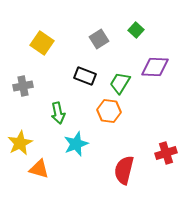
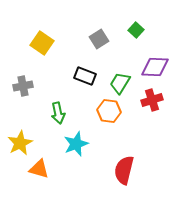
red cross: moved 14 px left, 53 px up
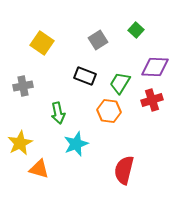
gray square: moved 1 px left, 1 px down
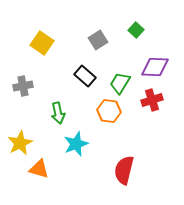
black rectangle: rotated 20 degrees clockwise
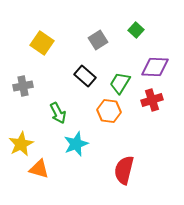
green arrow: rotated 15 degrees counterclockwise
yellow star: moved 1 px right, 1 px down
